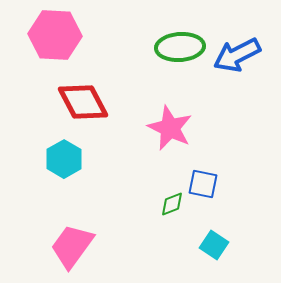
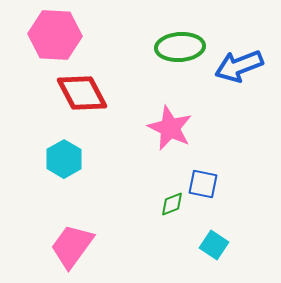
blue arrow: moved 2 px right, 11 px down; rotated 6 degrees clockwise
red diamond: moved 1 px left, 9 px up
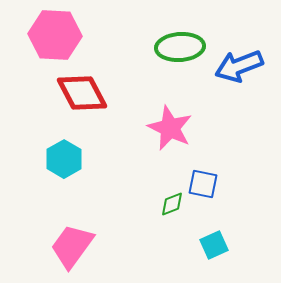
cyan square: rotated 32 degrees clockwise
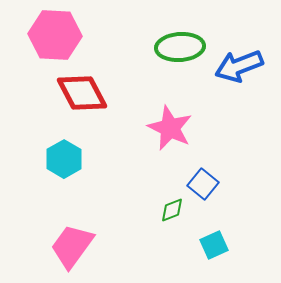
blue square: rotated 28 degrees clockwise
green diamond: moved 6 px down
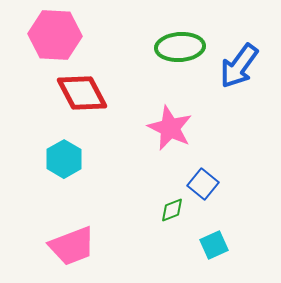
blue arrow: rotated 33 degrees counterclockwise
pink trapezoid: rotated 147 degrees counterclockwise
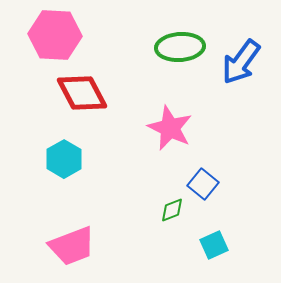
blue arrow: moved 2 px right, 4 px up
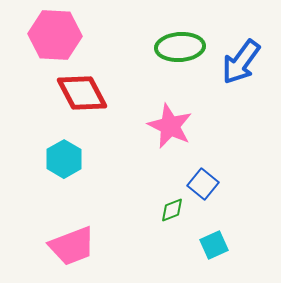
pink star: moved 2 px up
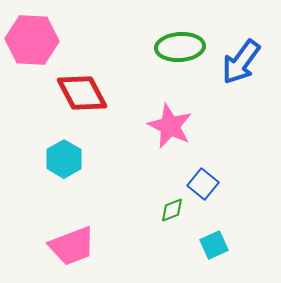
pink hexagon: moved 23 px left, 5 px down
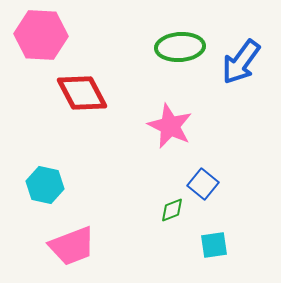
pink hexagon: moved 9 px right, 5 px up
cyan hexagon: moved 19 px left, 26 px down; rotated 18 degrees counterclockwise
cyan square: rotated 16 degrees clockwise
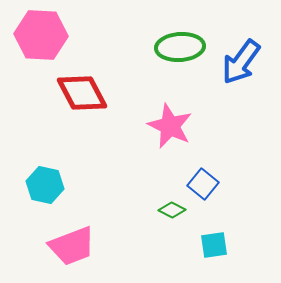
green diamond: rotated 48 degrees clockwise
